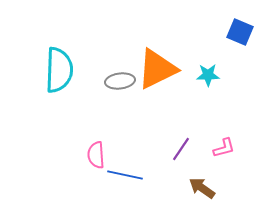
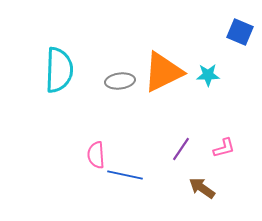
orange triangle: moved 6 px right, 3 px down
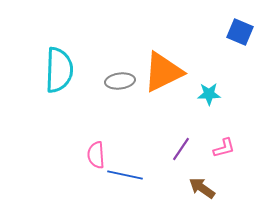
cyan star: moved 1 px right, 19 px down
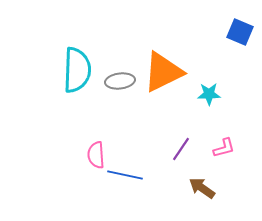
cyan semicircle: moved 18 px right
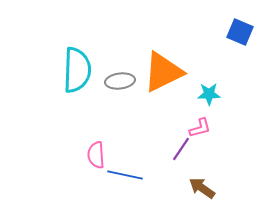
pink L-shape: moved 24 px left, 20 px up
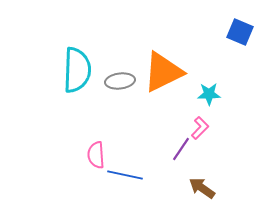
pink L-shape: rotated 30 degrees counterclockwise
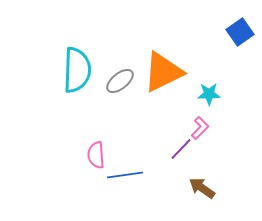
blue square: rotated 32 degrees clockwise
gray ellipse: rotated 32 degrees counterclockwise
purple line: rotated 10 degrees clockwise
blue line: rotated 20 degrees counterclockwise
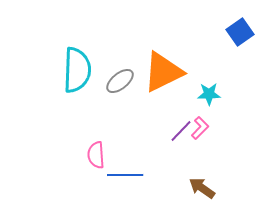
purple line: moved 18 px up
blue line: rotated 8 degrees clockwise
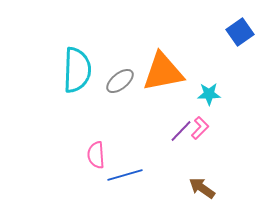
orange triangle: rotated 15 degrees clockwise
blue line: rotated 16 degrees counterclockwise
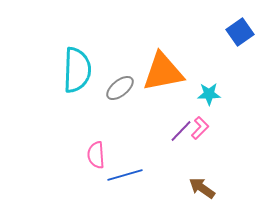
gray ellipse: moved 7 px down
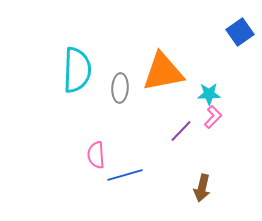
gray ellipse: rotated 48 degrees counterclockwise
pink L-shape: moved 13 px right, 11 px up
brown arrow: rotated 112 degrees counterclockwise
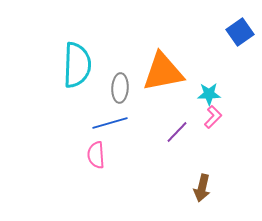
cyan semicircle: moved 5 px up
purple line: moved 4 px left, 1 px down
blue line: moved 15 px left, 52 px up
